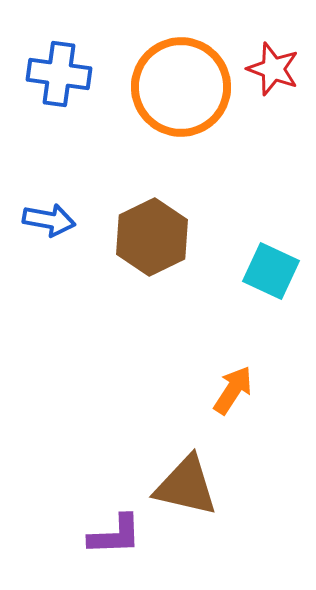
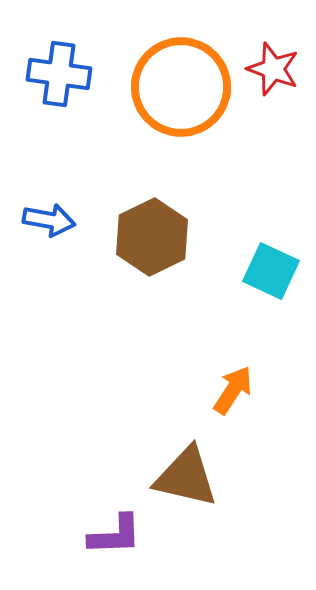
brown triangle: moved 9 px up
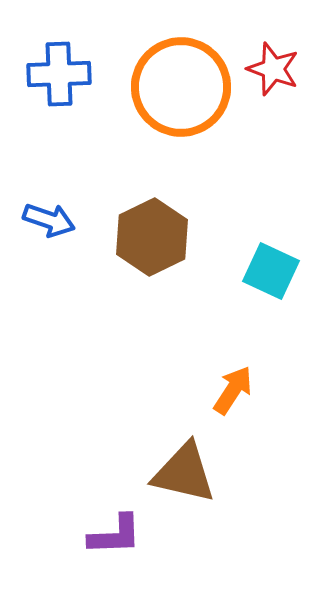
blue cross: rotated 10 degrees counterclockwise
blue arrow: rotated 9 degrees clockwise
brown triangle: moved 2 px left, 4 px up
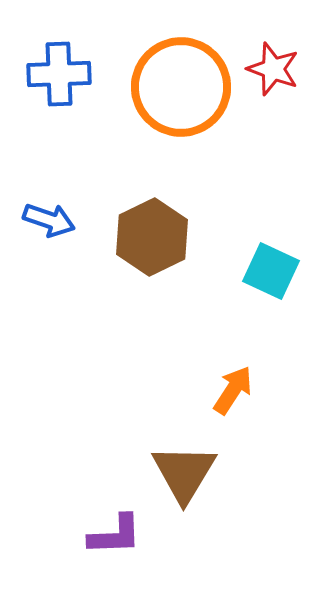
brown triangle: rotated 48 degrees clockwise
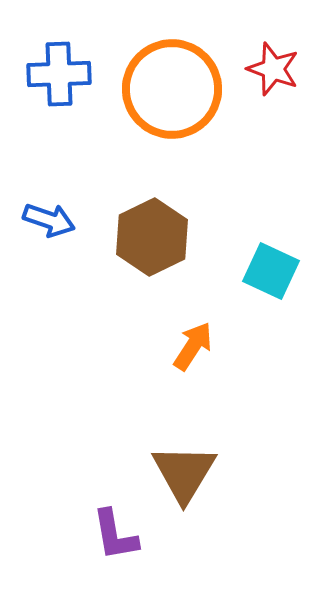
orange circle: moved 9 px left, 2 px down
orange arrow: moved 40 px left, 44 px up
purple L-shape: rotated 82 degrees clockwise
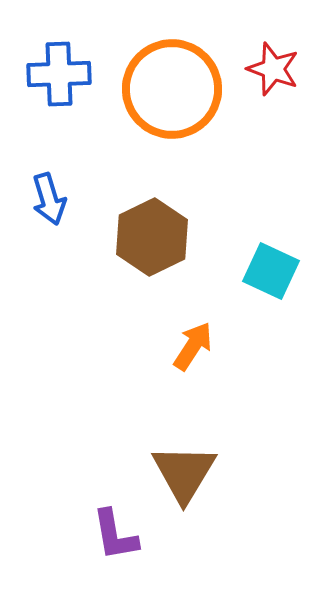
blue arrow: moved 21 px up; rotated 54 degrees clockwise
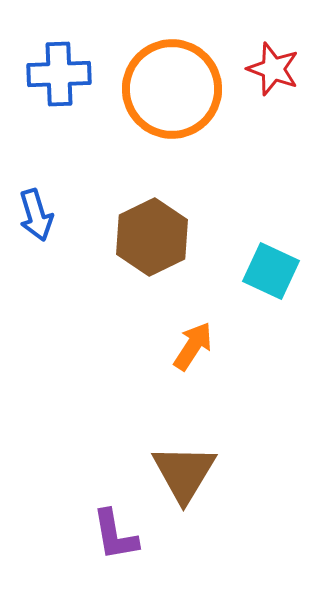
blue arrow: moved 13 px left, 16 px down
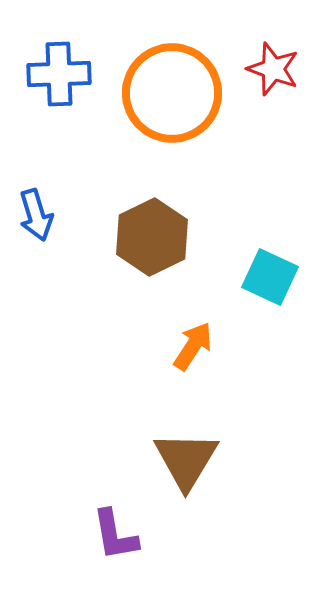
orange circle: moved 4 px down
cyan square: moved 1 px left, 6 px down
brown triangle: moved 2 px right, 13 px up
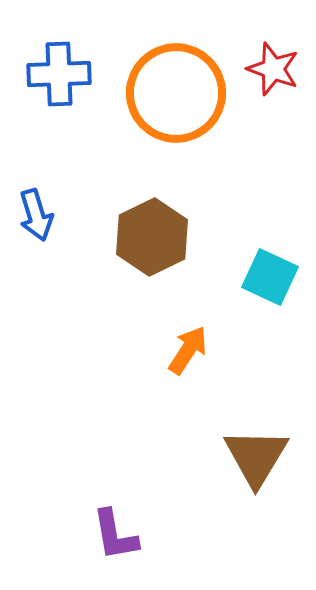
orange circle: moved 4 px right
orange arrow: moved 5 px left, 4 px down
brown triangle: moved 70 px right, 3 px up
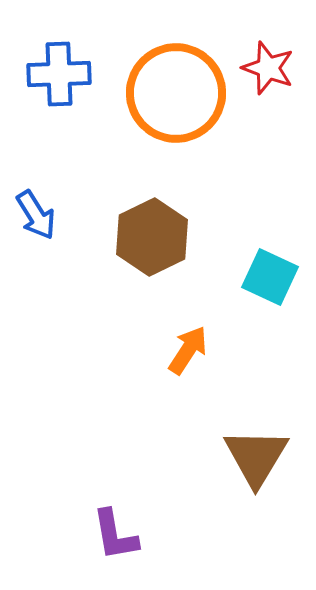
red star: moved 5 px left, 1 px up
blue arrow: rotated 15 degrees counterclockwise
